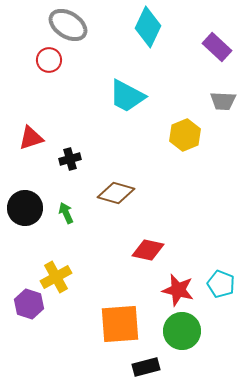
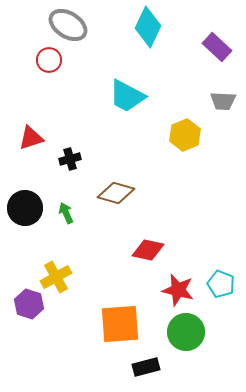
green circle: moved 4 px right, 1 px down
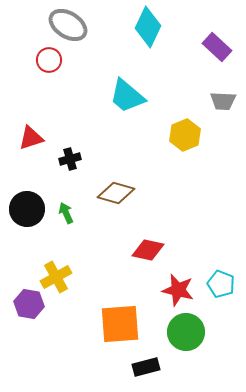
cyan trapezoid: rotated 12 degrees clockwise
black circle: moved 2 px right, 1 px down
purple hexagon: rotated 8 degrees counterclockwise
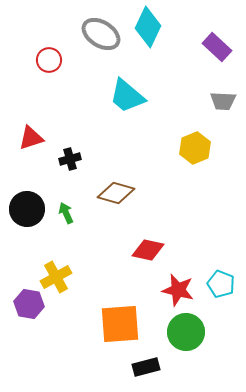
gray ellipse: moved 33 px right, 9 px down
yellow hexagon: moved 10 px right, 13 px down
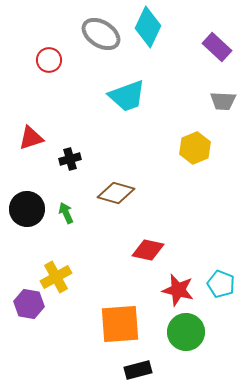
cyan trapezoid: rotated 60 degrees counterclockwise
black rectangle: moved 8 px left, 3 px down
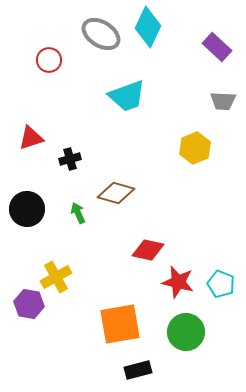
green arrow: moved 12 px right
red star: moved 8 px up
orange square: rotated 6 degrees counterclockwise
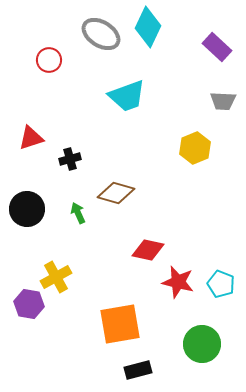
green circle: moved 16 px right, 12 px down
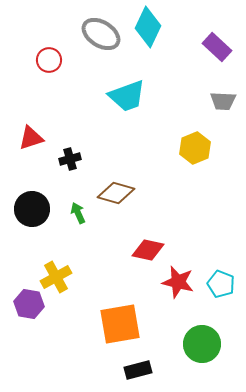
black circle: moved 5 px right
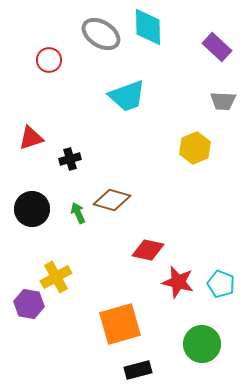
cyan diamond: rotated 27 degrees counterclockwise
brown diamond: moved 4 px left, 7 px down
orange square: rotated 6 degrees counterclockwise
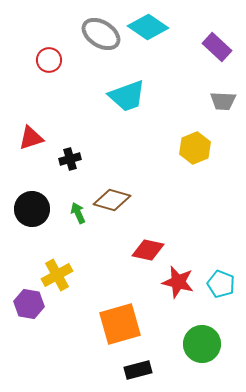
cyan diamond: rotated 54 degrees counterclockwise
yellow cross: moved 1 px right, 2 px up
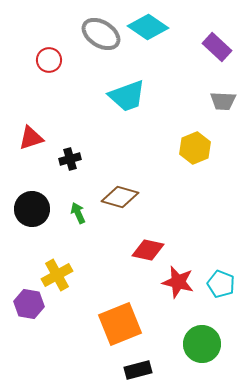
brown diamond: moved 8 px right, 3 px up
orange square: rotated 6 degrees counterclockwise
